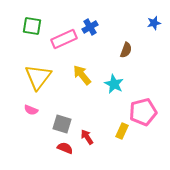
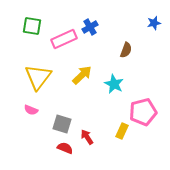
yellow arrow: rotated 85 degrees clockwise
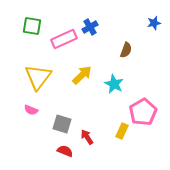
pink pentagon: rotated 16 degrees counterclockwise
red semicircle: moved 3 px down
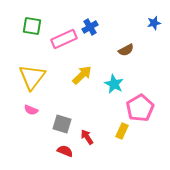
brown semicircle: rotated 42 degrees clockwise
yellow triangle: moved 6 px left
pink pentagon: moved 3 px left, 4 px up
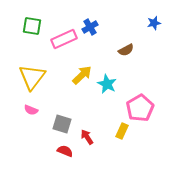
cyan star: moved 7 px left
